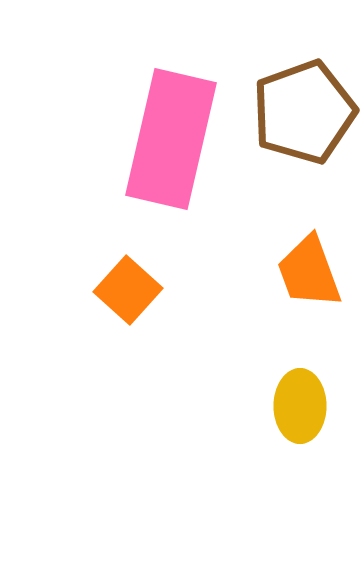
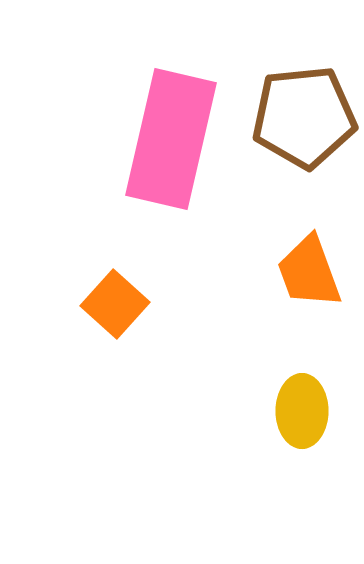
brown pentagon: moved 5 px down; rotated 14 degrees clockwise
orange square: moved 13 px left, 14 px down
yellow ellipse: moved 2 px right, 5 px down
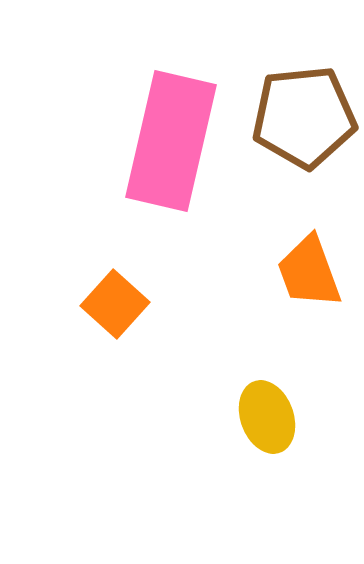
pink rectangle: moved 2 px down
yellow ellipse: moved 35 px left, 6 px down; rotated 20 degrees counterclockwise
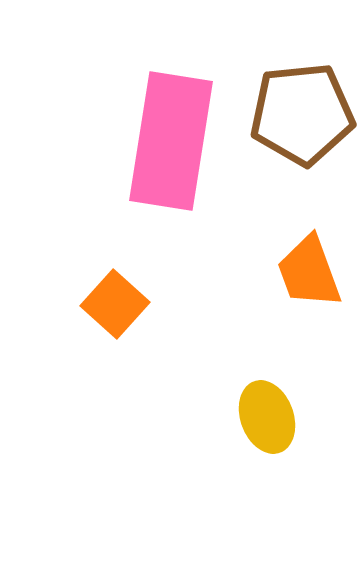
brown pentagon: moved 2 px left, 3 px up
pink rectangle: rotated 4 degrees counterclockwise
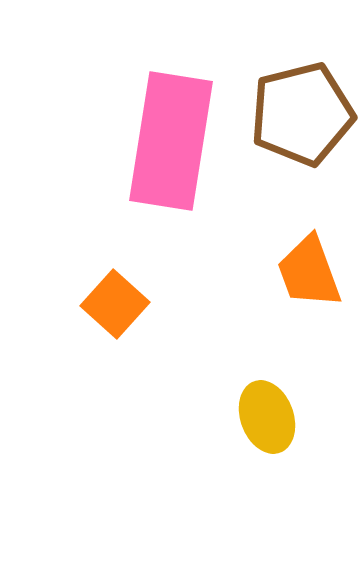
brown pentagon: rotated 8 degrees counterclockwise
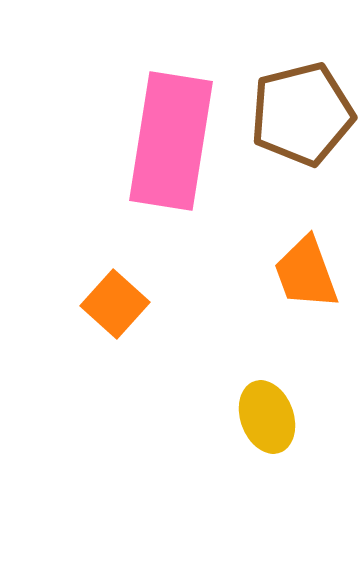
orange trapezoid: moved 3 px left, 1 px down
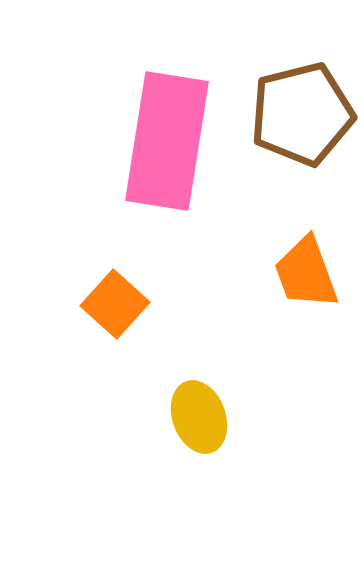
pink rectangle: moved 4 px left
yellow ellipse: moved 68 px left
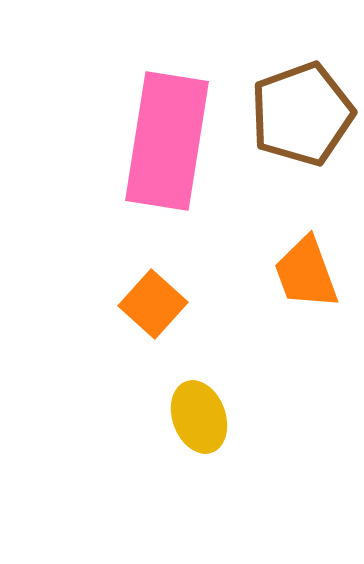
brown pentagon: rotated 6 degrees counterclockwise
orange square: moved 38 px right
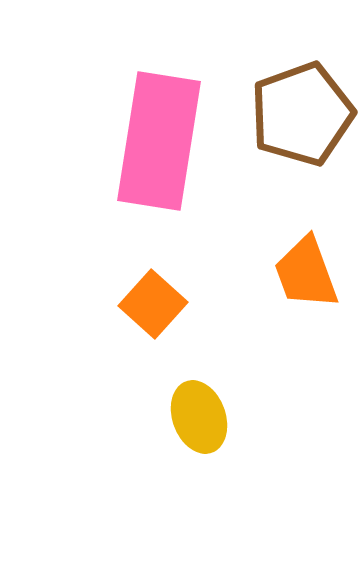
pink rectangle: moved 8 px left
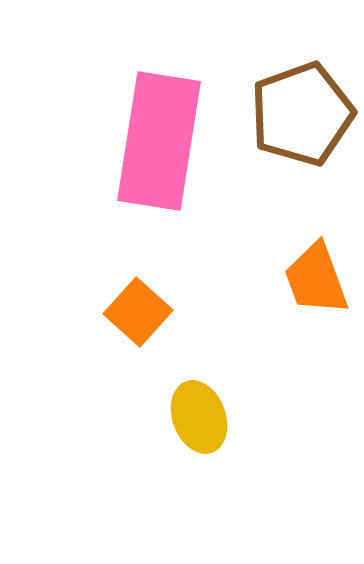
orange trapezoid: moved 10 px right, 6 px down
orange square: moved 15 px left, 8 px down
